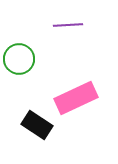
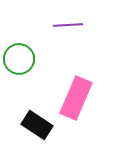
pink rectangle: rotated 42 degrees counterclockwise
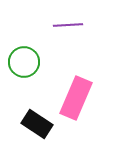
green circle: moved 5 px right, 3 px down
black rectangle: moved 1 px up
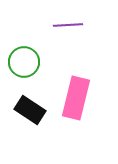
pink rectangle: rotated 9 degrees counterclockwise
black rectangle: moved 7 px left, 14 px up
